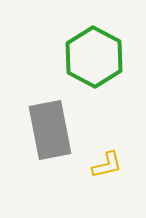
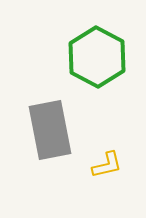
green hexagon: moved 3 px right
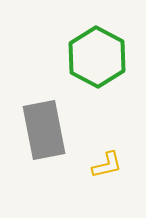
gray rectangle: moved 6 px left
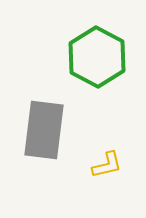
gray rectangle: rotated 18 degrees clockwise
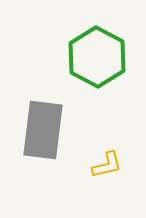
gray rectangle: moved 1 px left
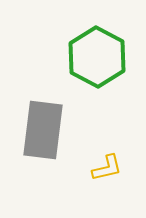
yellow L-shape: moved 3 px down
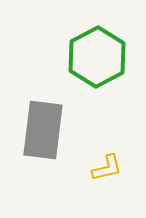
green hexagon: rotated 4 degrees clockwise
